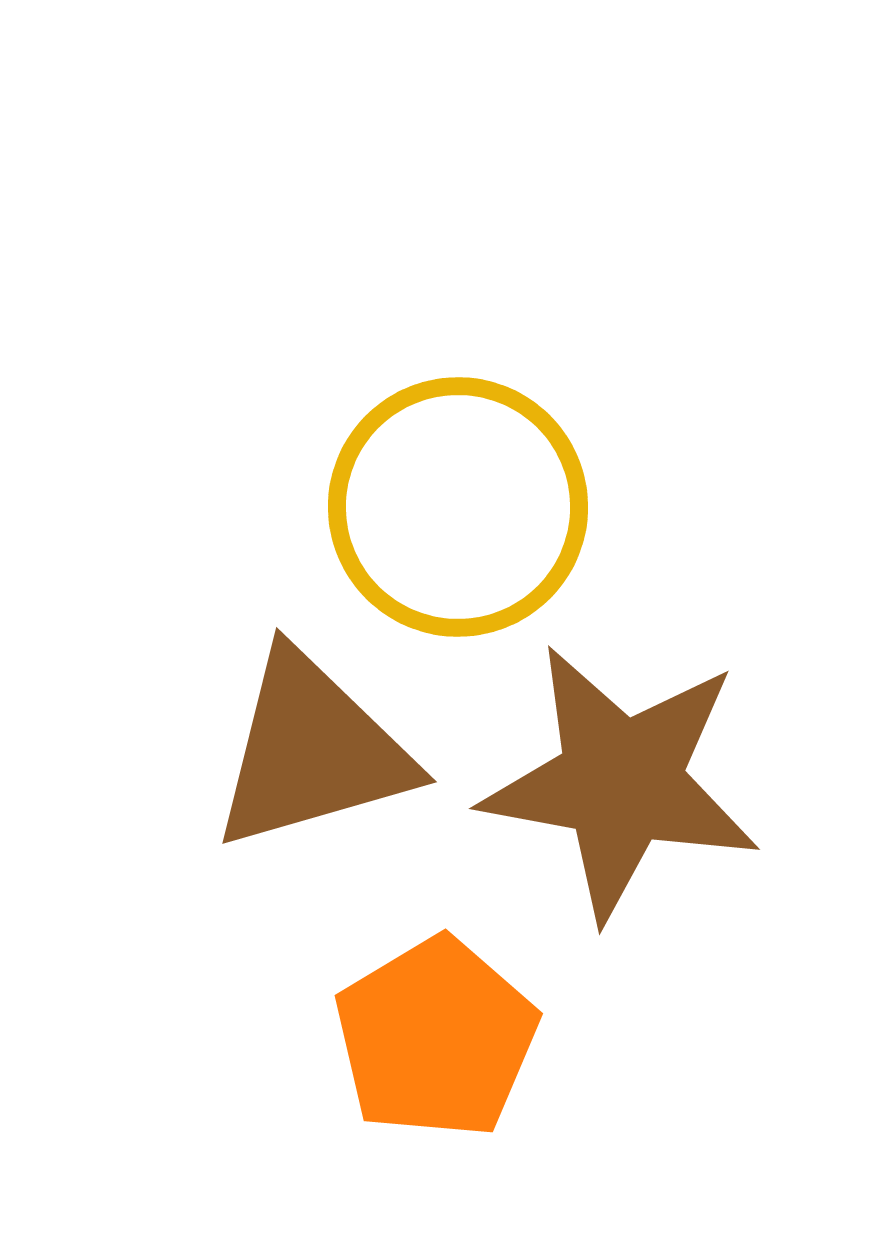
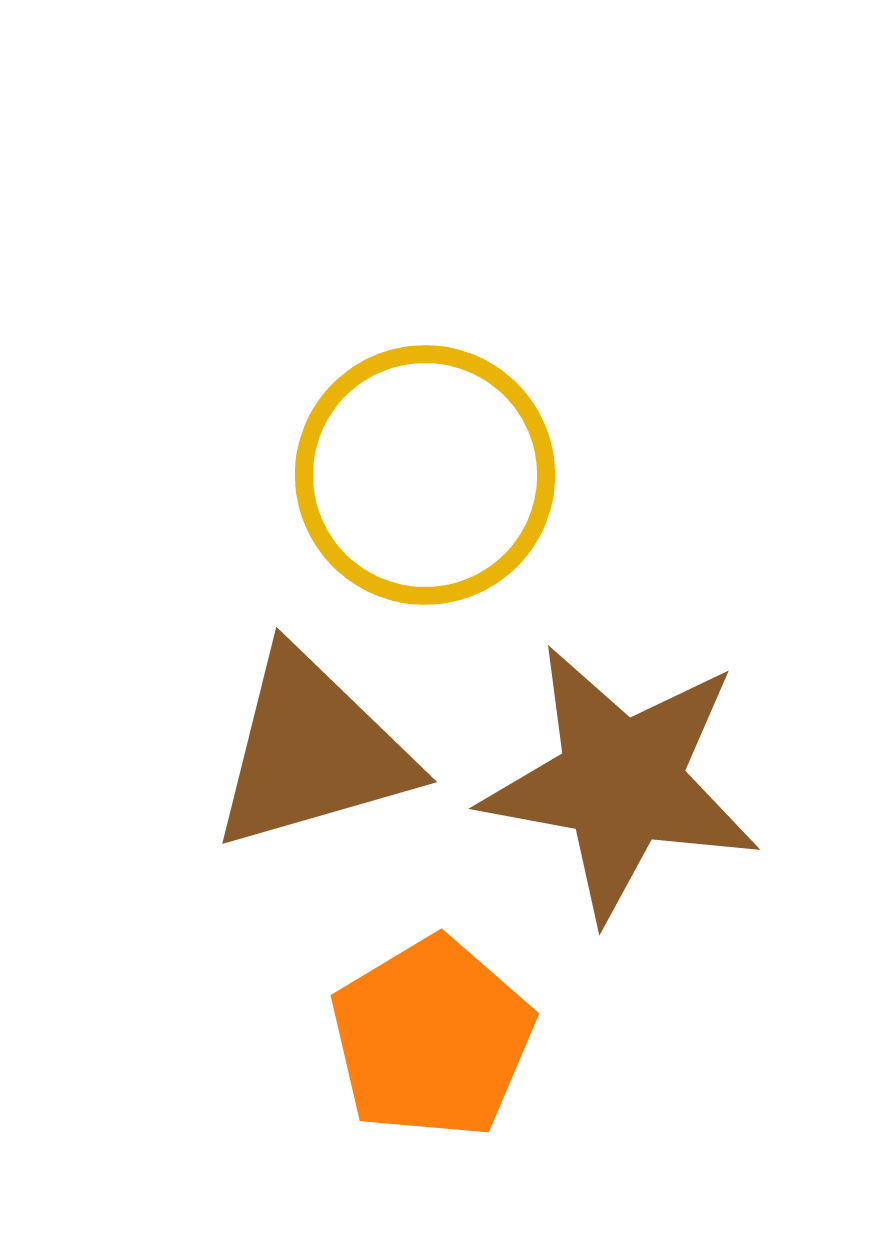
yellow circle: moved 33 px left, 32 px up
orange pentagon: moved 4 px left
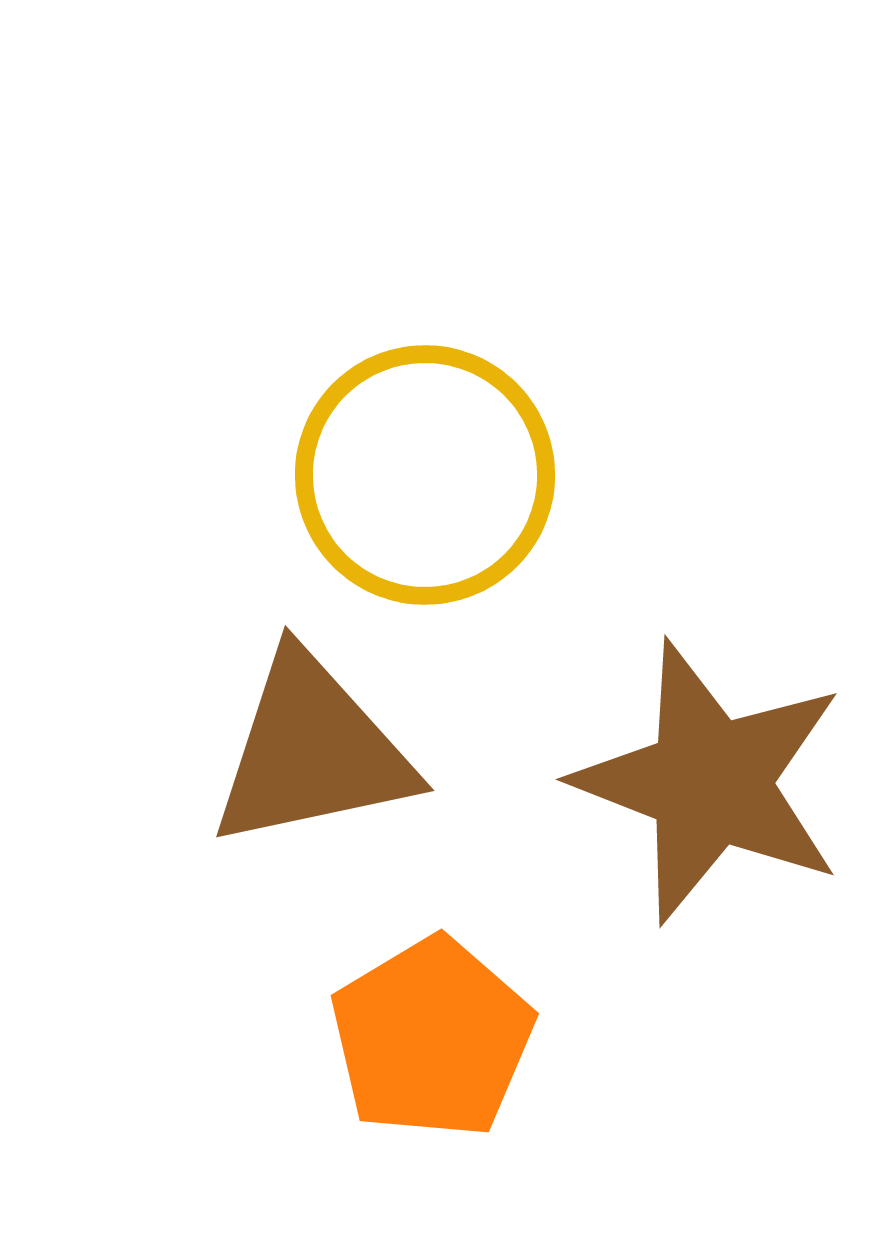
brown triangle: rotated 4 degrees clockwise
brown star: moved 89 px right; rotated 11 degrees clockwise
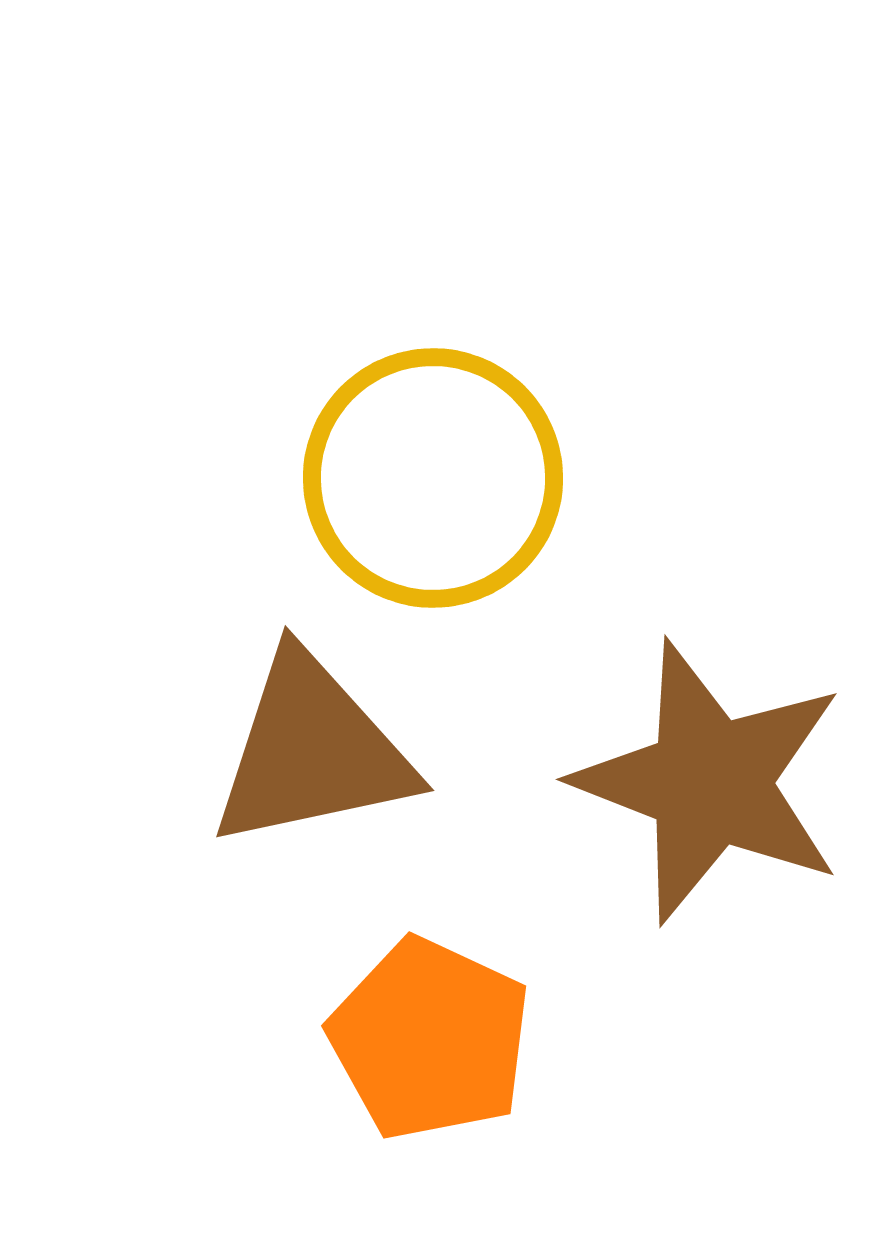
yellow circle: moved 8 px right, 3 px down
orange pentagon: moved 2 px left, 1 px down; rotated 16 degrees counterclockwise
